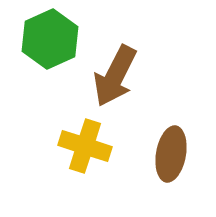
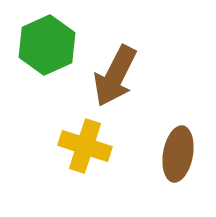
green hexagon: moved 3 px left, 6 px down
brown ellipse: moved 7 px right
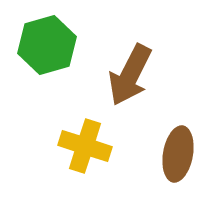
green hexagon: rotated 8 degrees clockwise
brown arrow: moved 15 px right, 1 px up
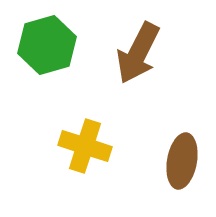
brown arrow: moved 8 px right, 22 px up
brown ellipse: moved 4 px right, 7 px down
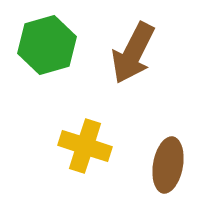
brown arrow: moved 5 px left
brown ellipse: moved 14 px left, 4 px down
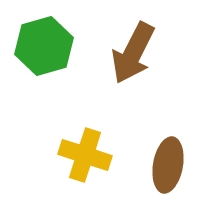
green hexagon: moved 3 px left, 1 px down
yellow cross: moved 9 px down
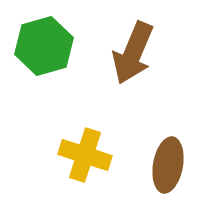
brown arrow: rotated 4 degrees counterclockwise
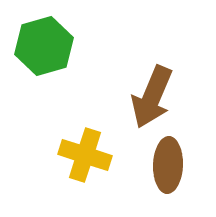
brown arrow: moved 19 px right, 44 px down
brown ellipse: rotated 8 degrees counterclockwise
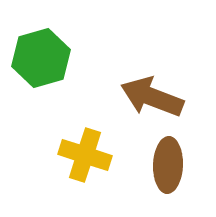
green hexagon: moved 3 px left, 12 px down
brown arrow: rotated 88 degrees clockwise
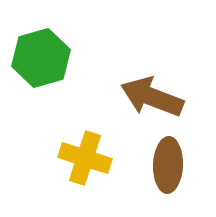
yellow cross: moved 3 px down
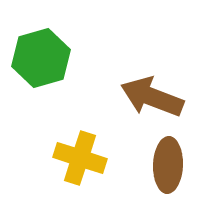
yellow cross: moved 5 px left
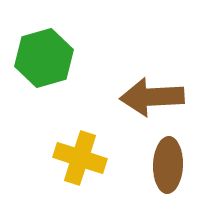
green hexagon: moved 3 px right
brown arrow: rotated 24 degrees counterclockwise
